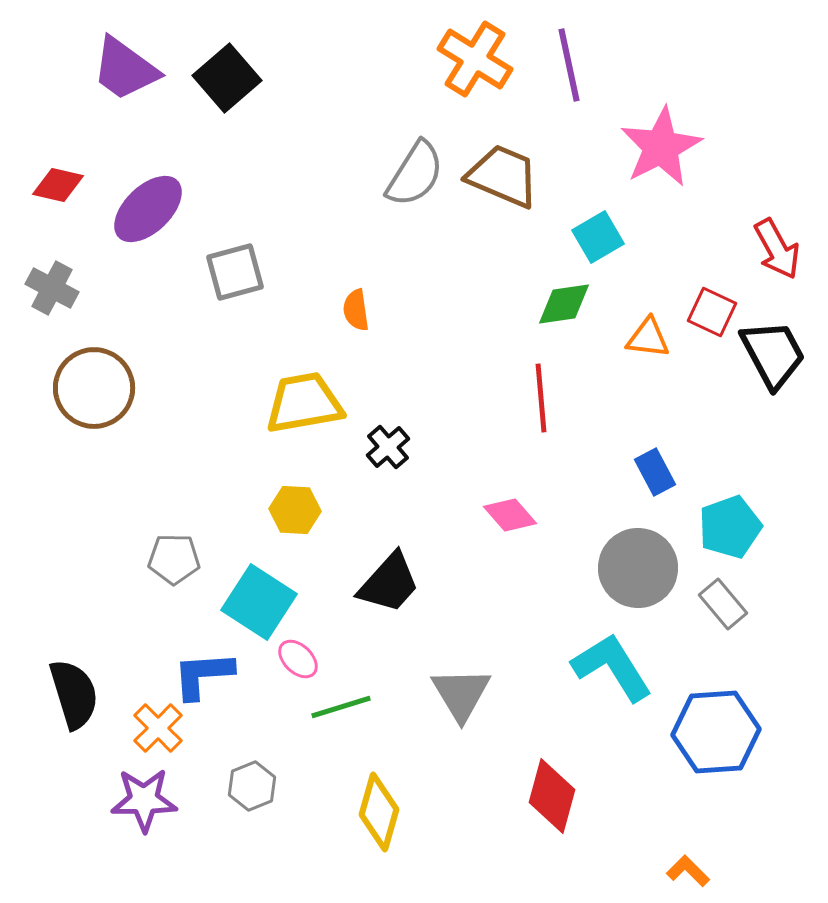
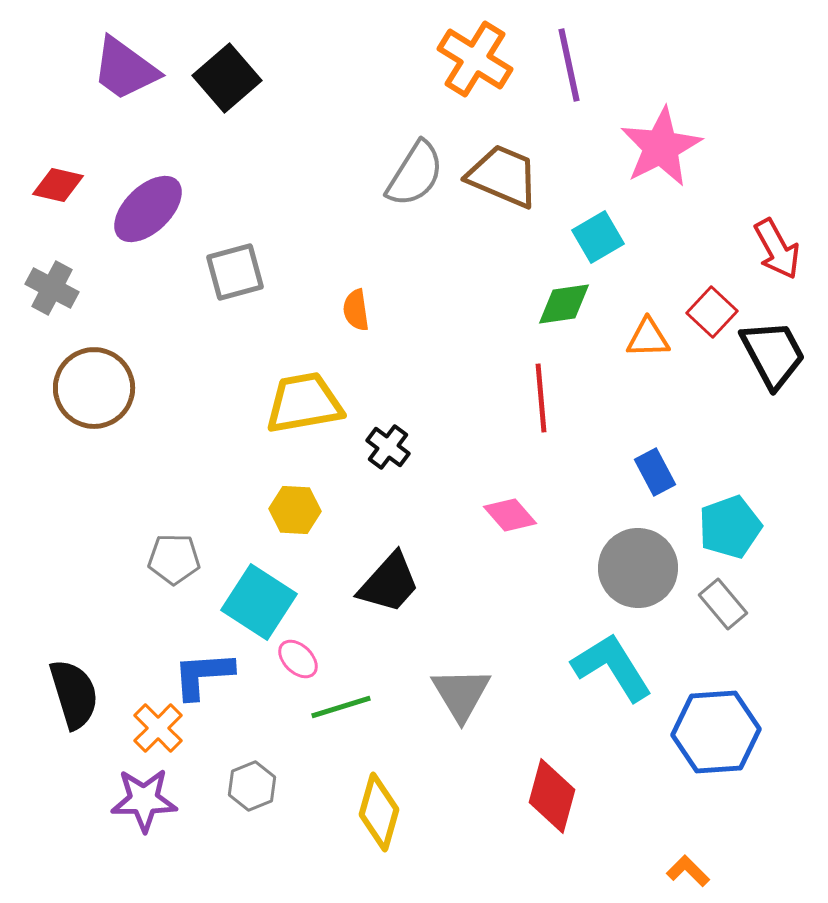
red square at (712, 312): rotated 18 degrees clockwise
orange triangle at (648, 338): rotated 9 degrees counterclockwise
black cross at (388, 447): rotated 12 degrees counterclockwise
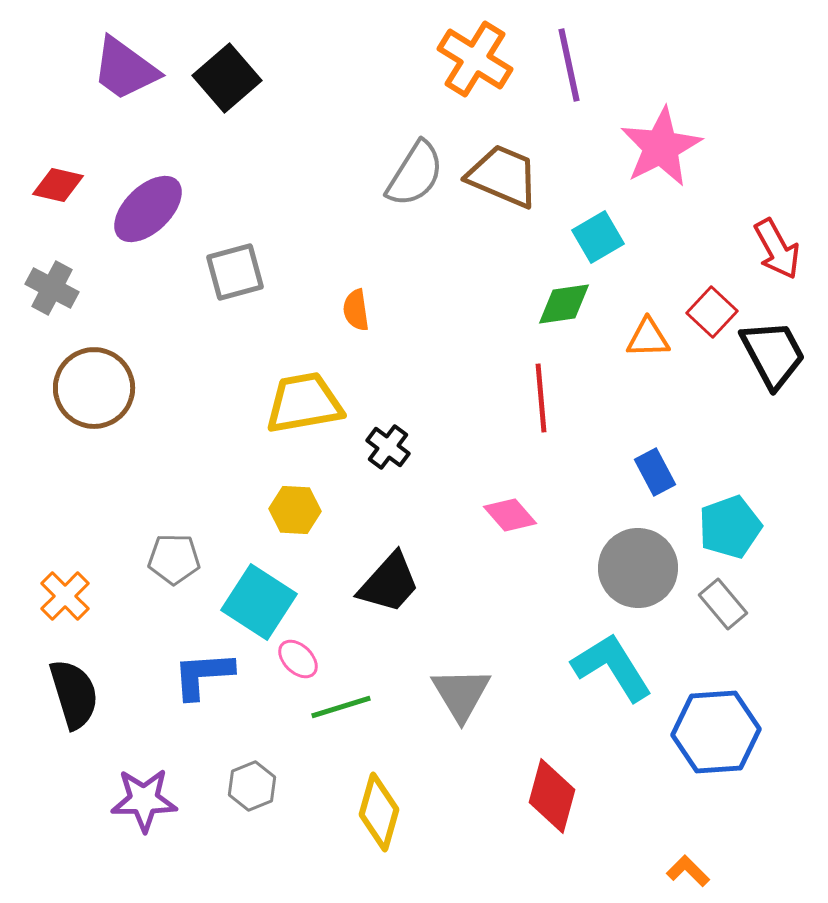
orange cross at (158, 728): moved 93 px left, 132 px up
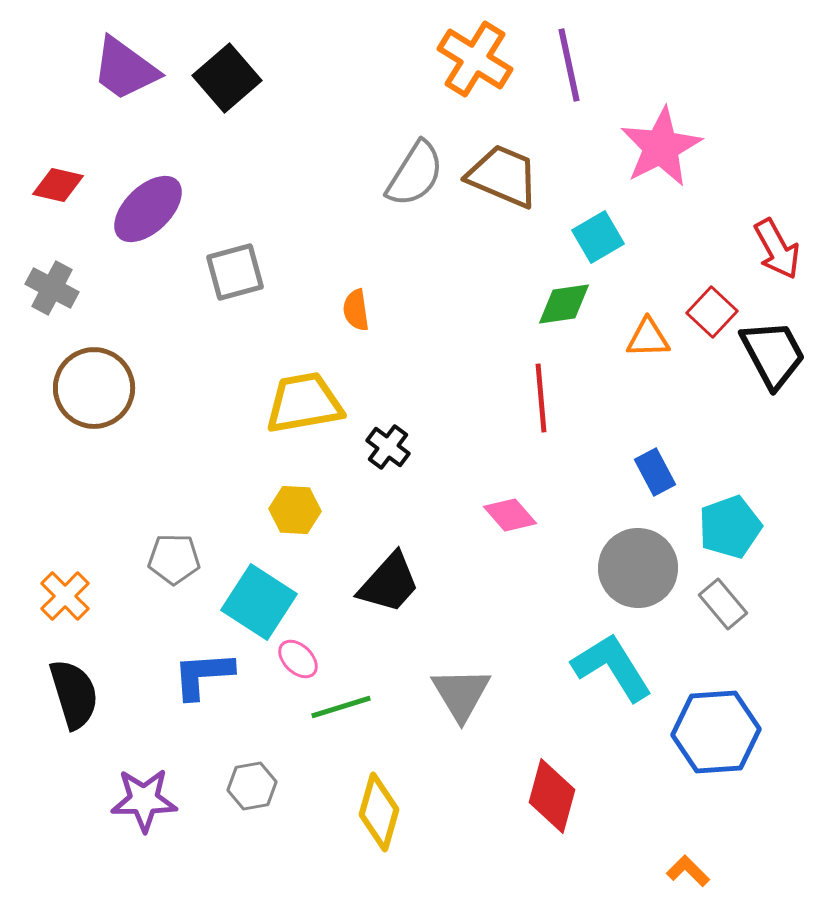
gray hexagon at (252, 786): rotated 12 degrees clockwise
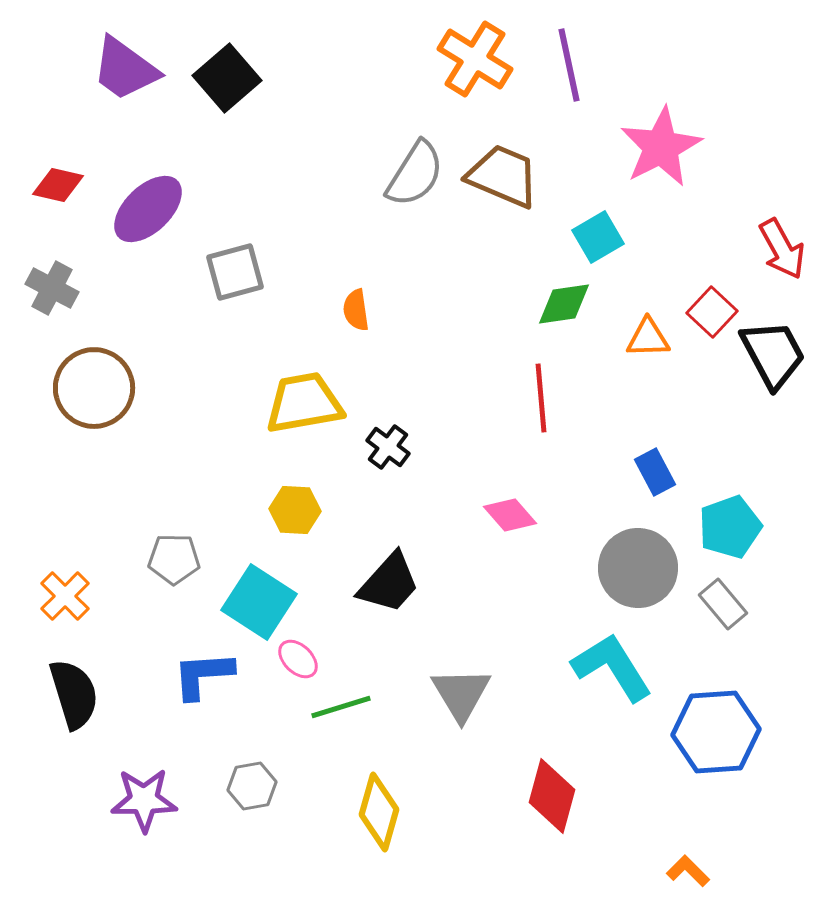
red arrow at (777, 249): moved 5 px right
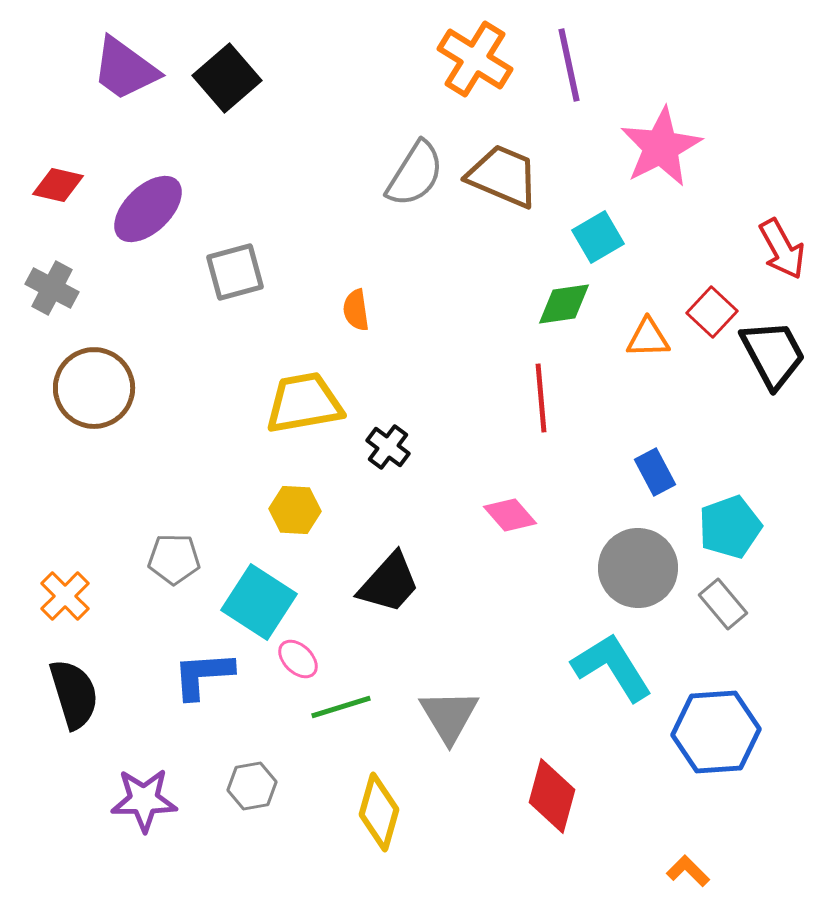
gray triangle at (461, 694): moved 12 px left, 22 px down
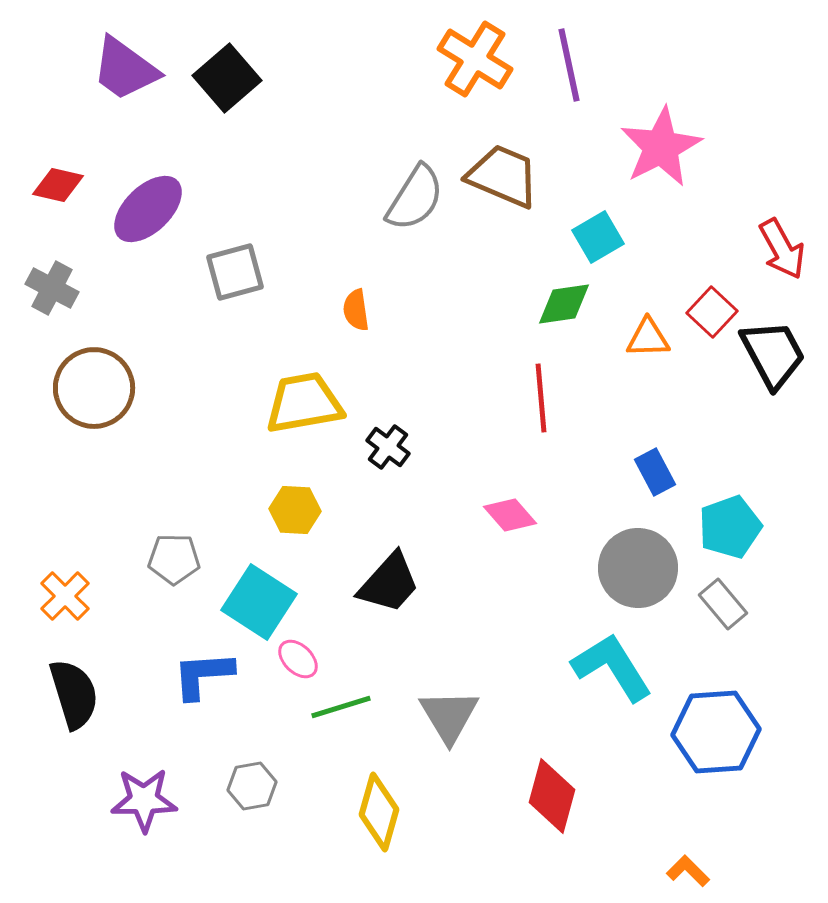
gray semicircle at (415, 174): moved 24 px down
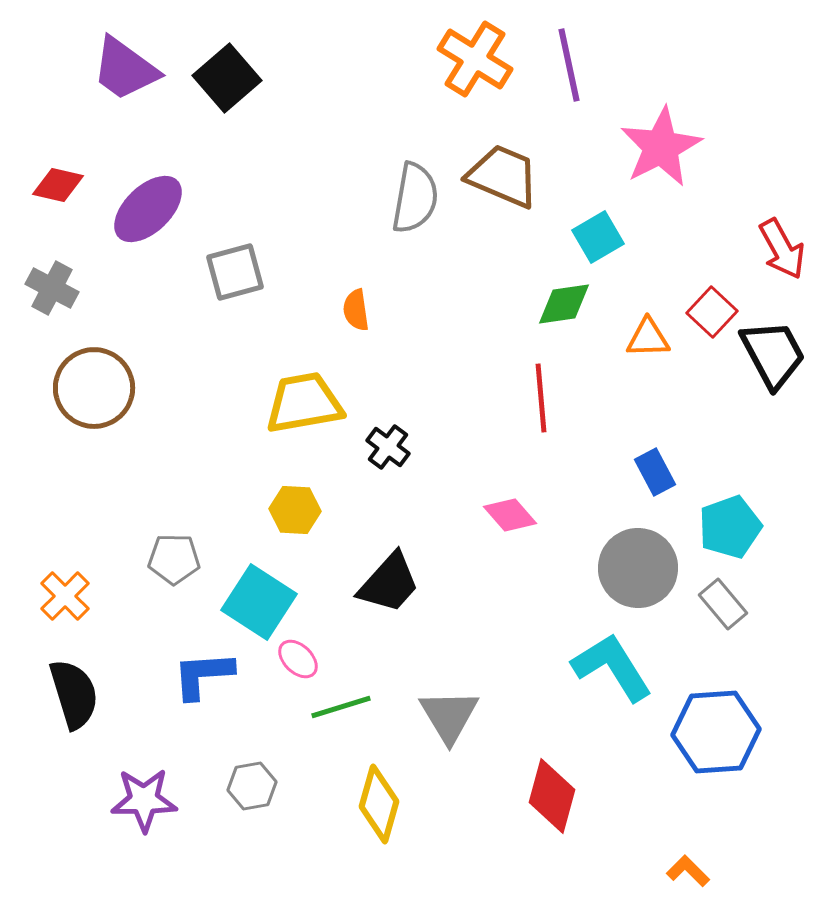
gray semicircle at (415, 198): rotated 22 degrees counterclockwise
yellow diamond at (379, 812): moved 8 px up
